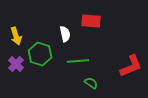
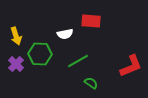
white semicircle: rotated 91 degrees clockwise
green hexagon: rotated 15 degrees counterclockwise
green line: rotated 25 degrees counterclockwise
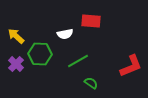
yellow arrow: rotated 150 degrees clockwise
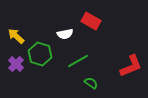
red rectangle: rotated 24 degrees clockwise
green hexagon: rotated 15 degrees clockwise
